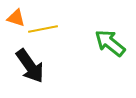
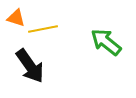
green arrow: moved 4 px left, 1 px up
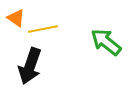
orange triangle: rotated 18 degrees clockwise
black arrow: rotated 54 degrees clockwise
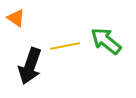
yellow line: moved 22 px right, 17 px down
green arrow: moved 1 px up
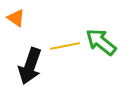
green arrow: moved 5 px left, 1 px down
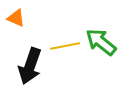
orange triangle: rotated 12 degrees counterclockwise
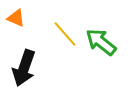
yellow line: moved 12 px up; rotated 60 degrees clockwise
black arrow: moved 6 px left, 2 px down
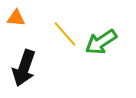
orange triangle: rotated 18 degrees counterclockwise
green arrow: rotated 72 degrees counterclockwise
